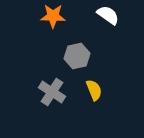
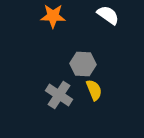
gray hexagon: moved 6 px right, 8 px down; rotated 15 degrees clockwise
gray cross: moved 7 px right, 3 px down
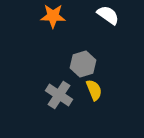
gray hexagon: rotated 20 degrees counterclockwise
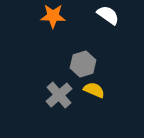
yellow semicircle: rotated 45 degrees counterclockwise
gray cross: rotated 16 degrees clockwise
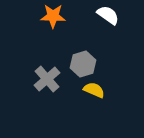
gray cross: moved 12 px left, 16 px up
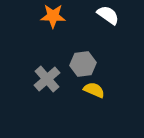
gray hexagon: rotated 10 degrees clockwise
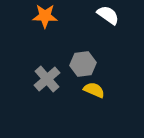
orange star: moved 8 px left
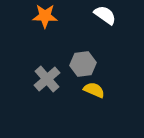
white semicircle: moved 3 px left
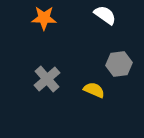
orange star: moved 1 px left, 2 px down
gray hexagon: moved 36 px right
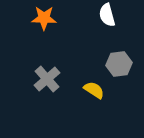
white semicircle: moved 2 px right; rotated 140 degrees counterclockwise
yellow semicircle: rotated 10 degrees clockwise
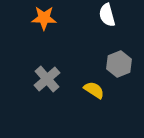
gray hexagon: rotated 15 degrees counterclockwise
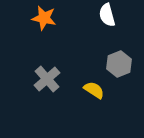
orange star: rotated 10 degrees clockwise
